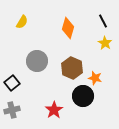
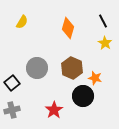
gray circle: moved 7 px down
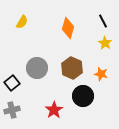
orange star: moved 6 px right, 4 px up
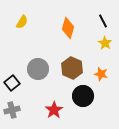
gray circle: moved 1 px right, 1 px down
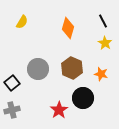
black circle: moved 2 px down
red star: moved 5 px right
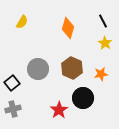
orange star: rotated 24 degrees counterclockwise
gray cross: moved 1 px right, 1 px up
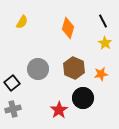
brown hexagon: moved 2 px right
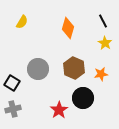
black square: rotated 21 degrees counterclockwise
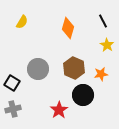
yellow star: moved 2 px right, 2 px down
black circle: moved 3 px up
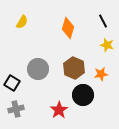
yellow star: rotated 16 degrees counterclockwise
gray cross: moved 3 px right
